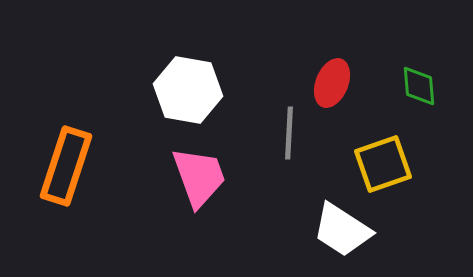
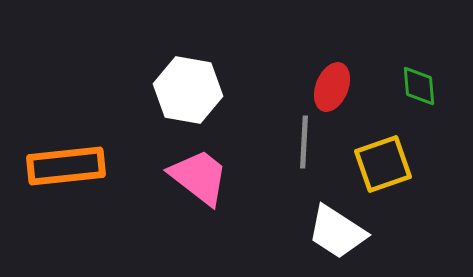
red ellipse: moved 4 px down
gray line: moved 15 px right, 9 px down
orange rectangle: rotated 66 degrees clockwise
pink trapezoid: rotated 32 degrees counterclockwise
white trapezoid: moved 5 px left, 2 px down
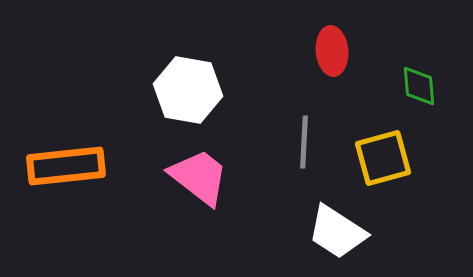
red ellipse: moved 36 px up; rotated 27 degrees counterclockwise
yellow square: moved 6 px up; rotated 4 degrees clockwise
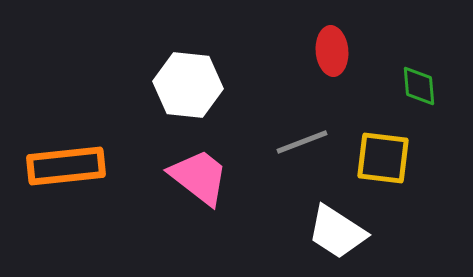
white hexagon: moved 5 px up; rotated 4 degrees counterclockwise
gray line: moved 2 px left; rotated 66 degrees clockwise
yellow square: rotated 22 degrees clockwise
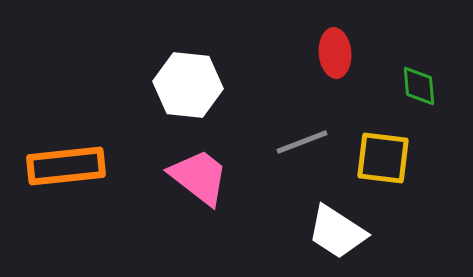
red ellipse: moved 3 px right, 2 px down
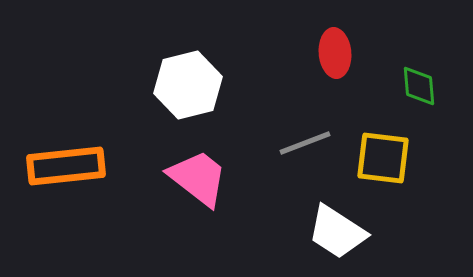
white hexagon: rotated 20 degrees counterclockwise
gray line: moved 3 px right, 1 px down
pink trapezoid: moved 1 px left, 1 px down
